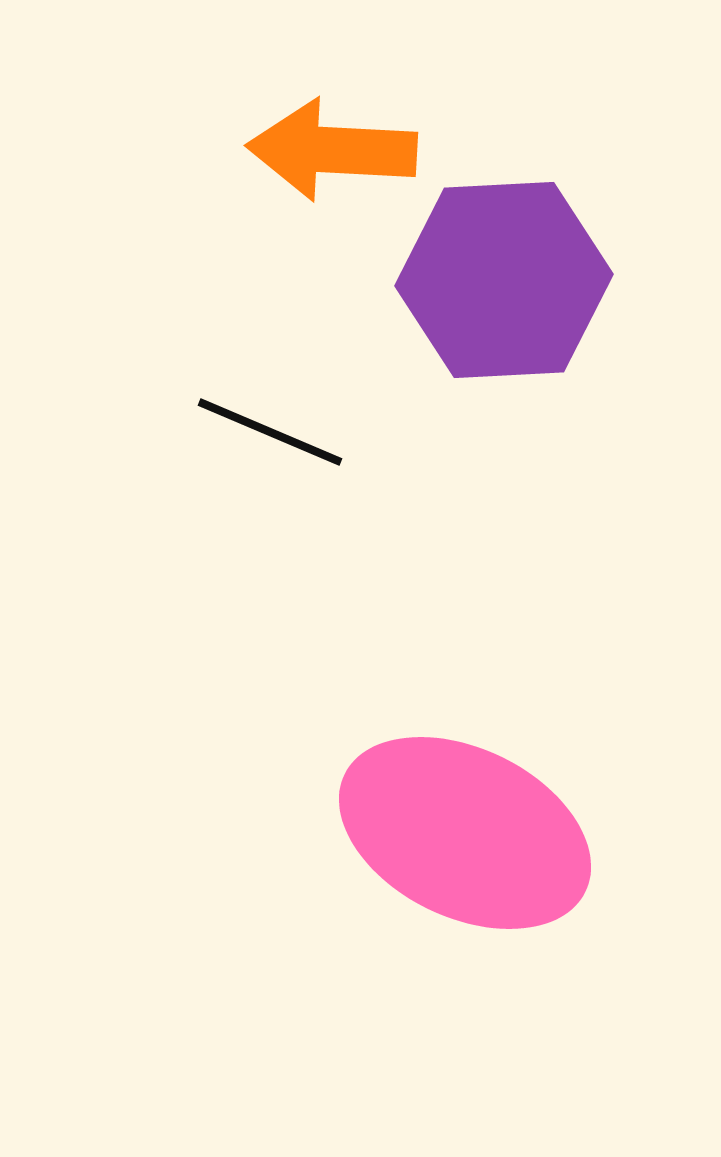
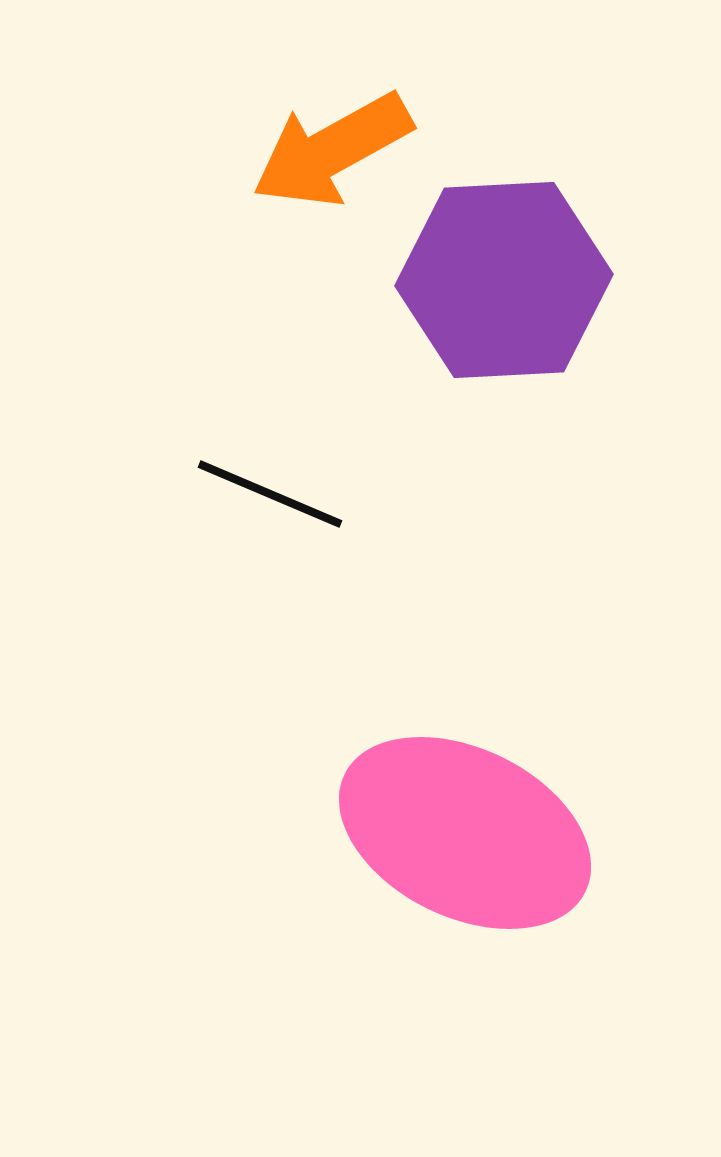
orange arrow: rotated 32 degrees counterclockwise
black line: moved 62 px down
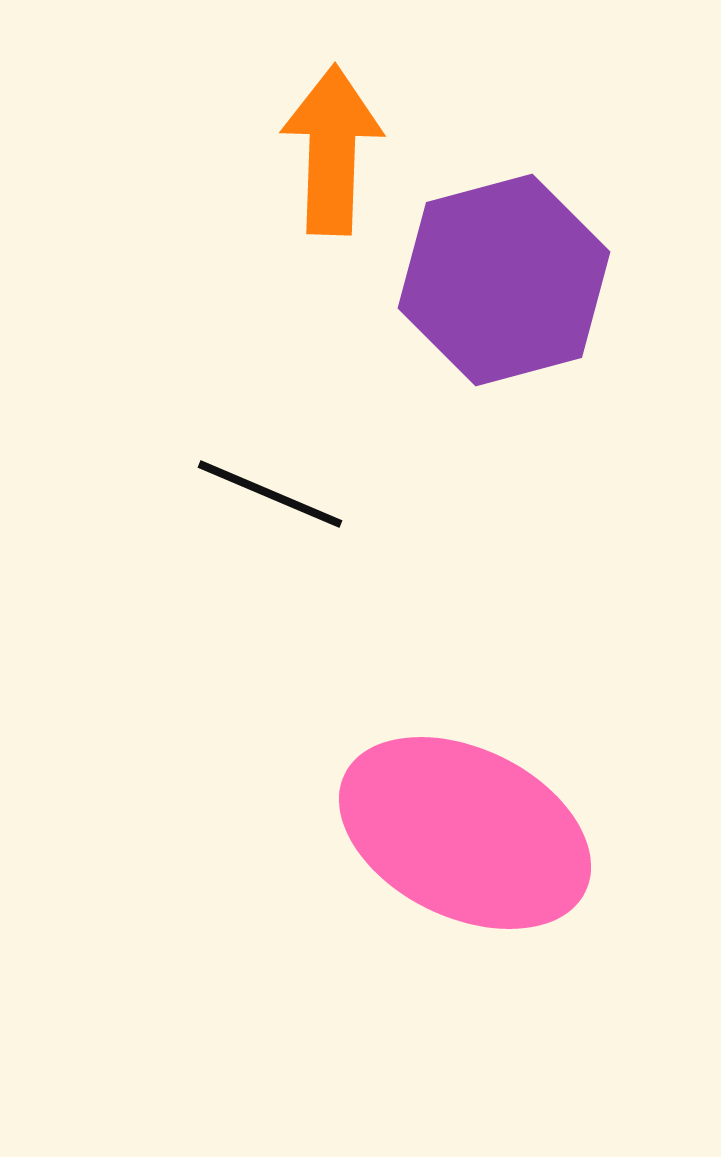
orange arrow: rotated 121 degrees clockwise
purple hexagon: rotated 12 degrees counterclockwise
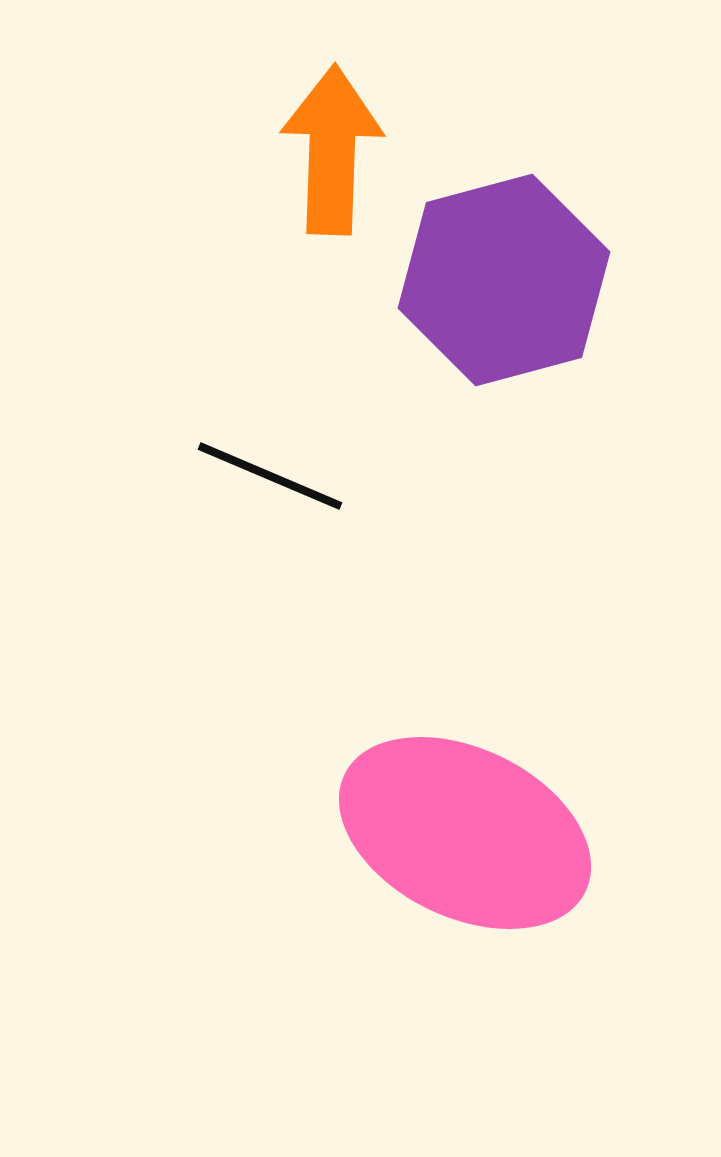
black line: moved 18 px up
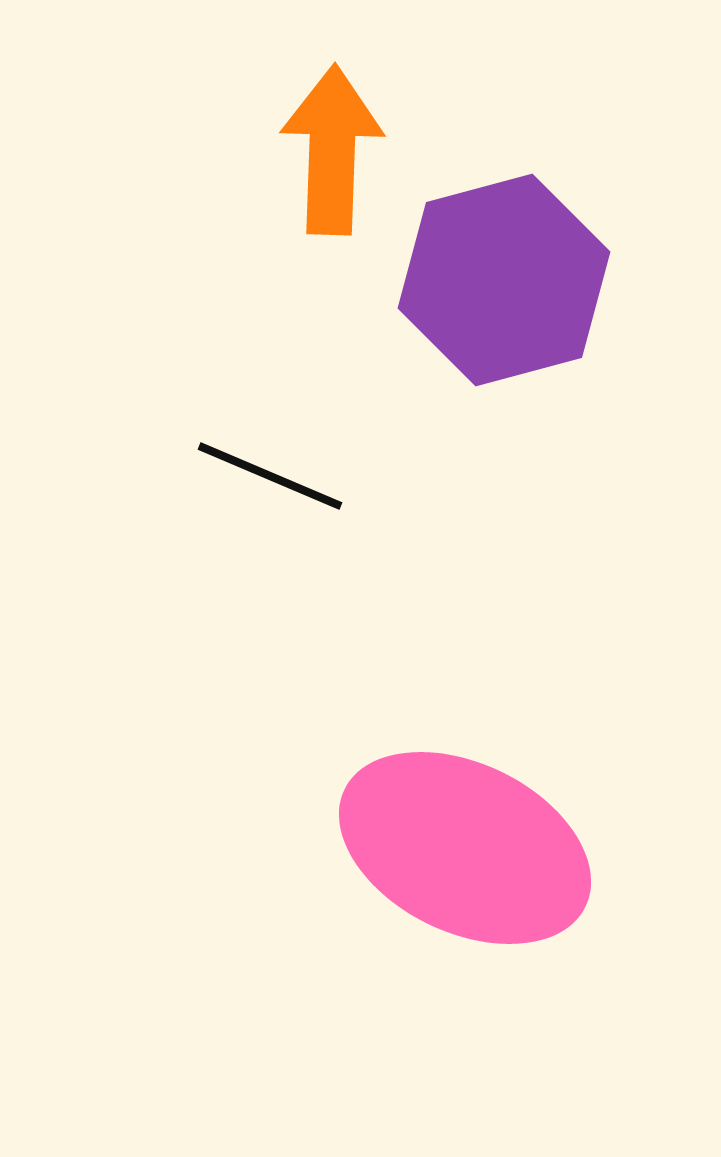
pink ellipse: moved 15 px down
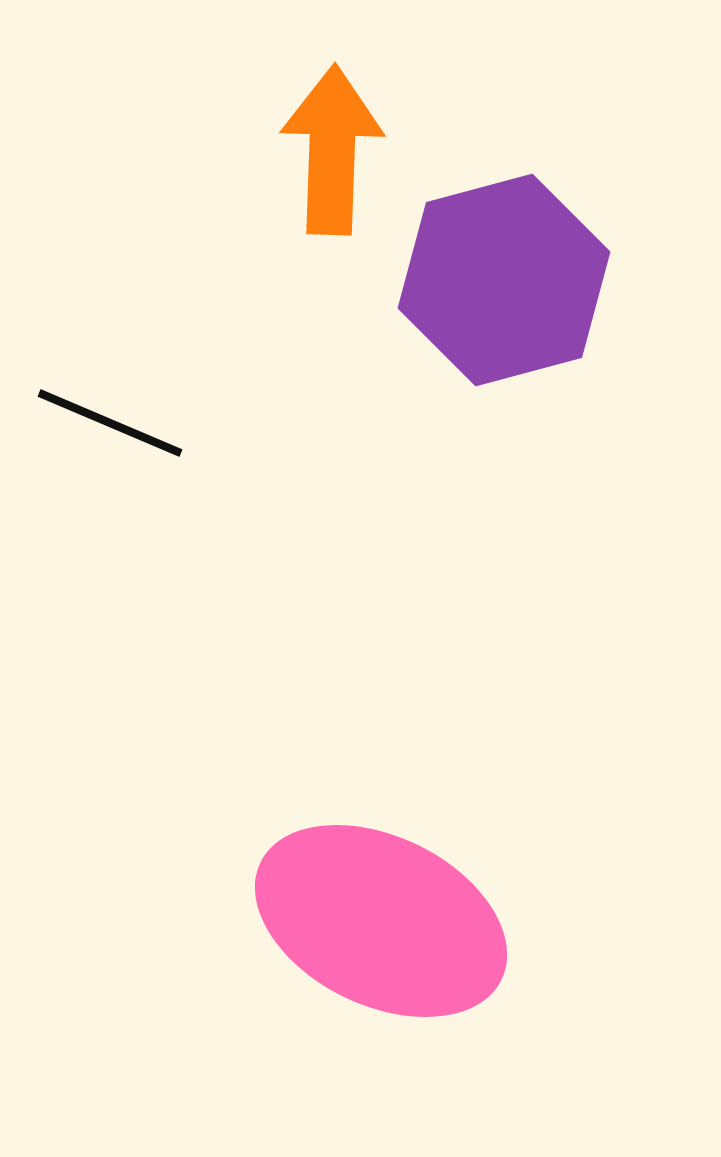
black line: moved 160 px left, 53 px up
pink ellipse: moved 84 px left, 73 px down
